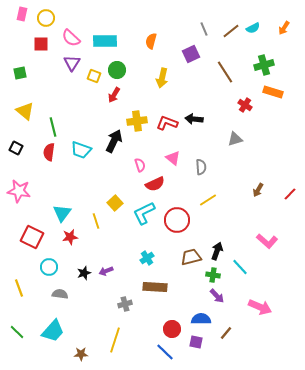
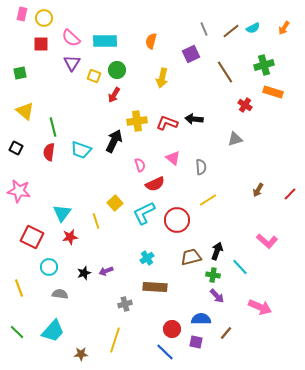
yellow circle at (46, 18): moved 2 px left
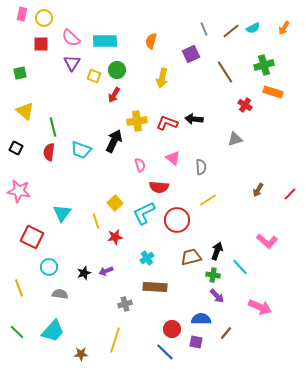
red semicircle at (155, 184): moved 4 px right, 3 px down; rotated 30 degrees clockwise
red star at (70, 237): moved 45 px right
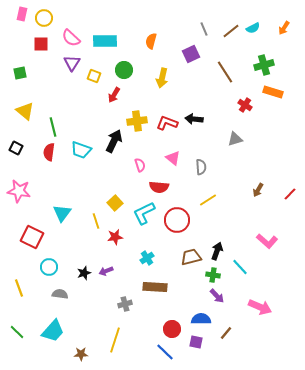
green circle at (117, 70): moved 7 px right
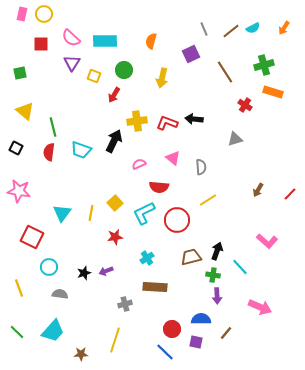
yellow circle at (44, 18): moved 4 px up
pink semicircle at (140, 165): moved 1 px left, 1 px up; rotated 96 degrees counterclockwise
yellow line at (96, 221): moved 5 px left, 8 px up; rotated 28 degrees clockwise
purple arrow at (217, 296): rotated 42 degrees clockwise
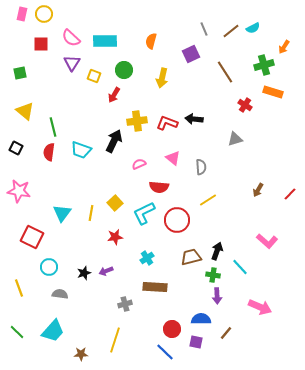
orange arrow at (284, 28): moved 19 px down
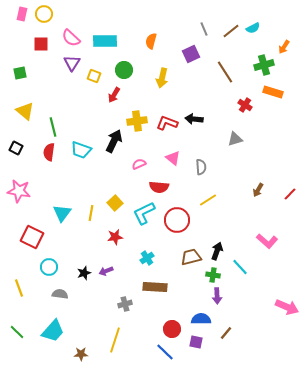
pink arrow at (260, 307): moved 27 px right
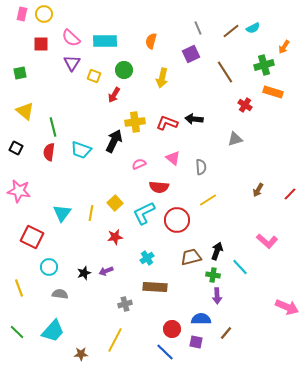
gray line at (204, 29): moved 6 px left, 1 px up
yellow cross at (137, 121): moved 2 px left, 1 px down
yellow line at (115, 340): rotated 10 degrees clockwise
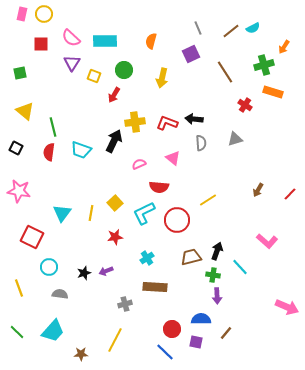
gray semicircle at (201, 167): moved 24 px up
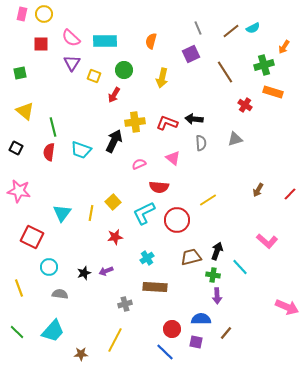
yellow square at (115, 203): moved 2 px left, 1 px up
